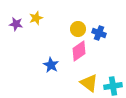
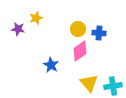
purple star: moved 2 px right, 5 px down
blue cross: rotated 16 degrees counterclockwise
pink diamond: moved 1 px right
yellow triangle: rotated 12 degrees clockwise
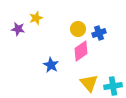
blue cross: rotated 24 degrees counterclockwise
pink diamond: moved 1 px right
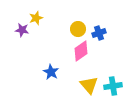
purple star: moved 4 px right, 1 px down
blue star: moved 7 px down
yellow triangle: moved 2 px down
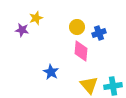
yellow circle: moved 1 px left, 2 px up
pink diamond: rotated 50 degrees counterclockwise
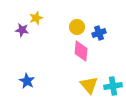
blue star: moved 24 px left, 9 px down
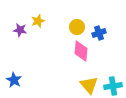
yellow star: moved 2 px right, 3 px down
purple star: moved 2 px left
blue star: moved 13 px left, 1 px up
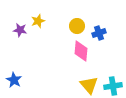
yellow circle: moved 1 px up
